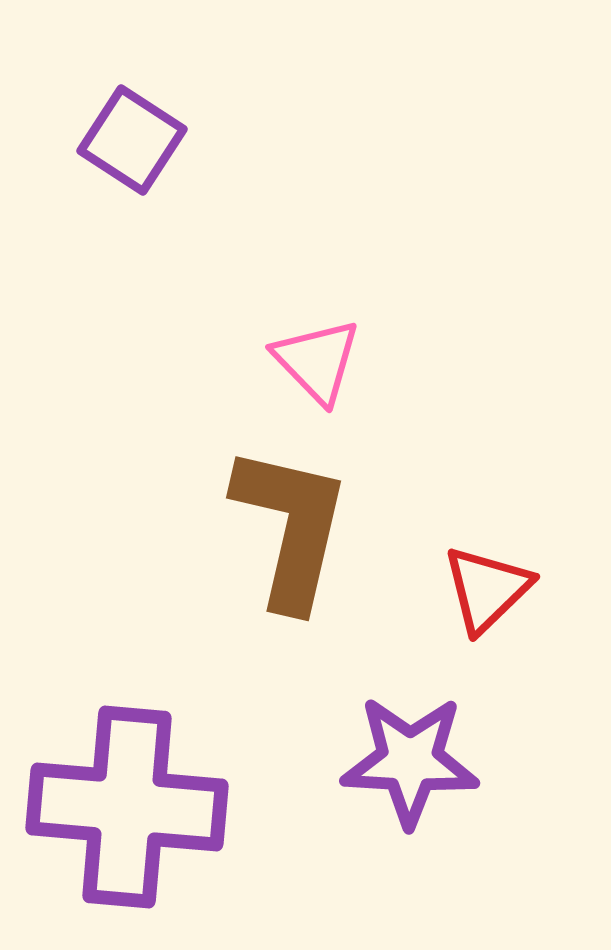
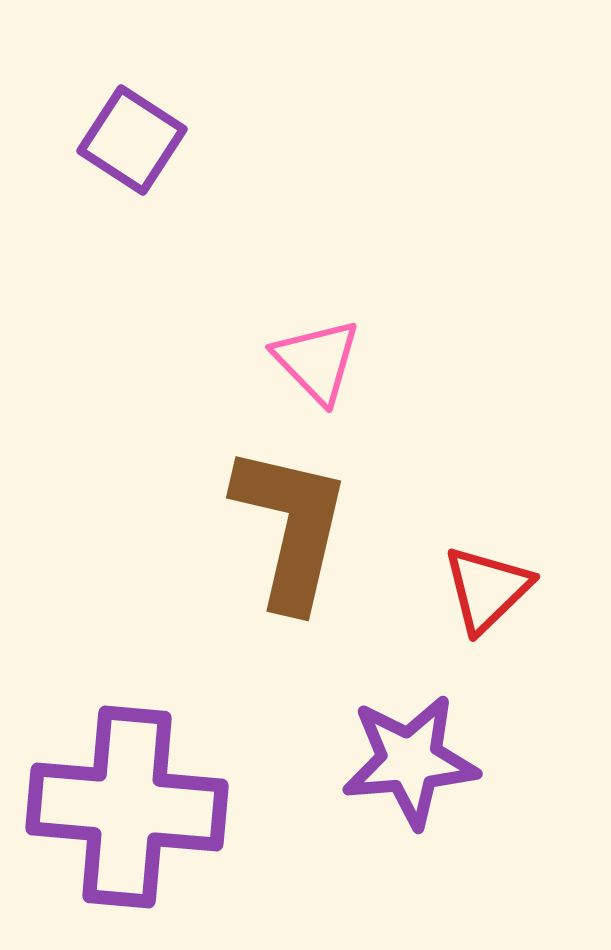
purple star: rotated 8 degrees counterclockwise
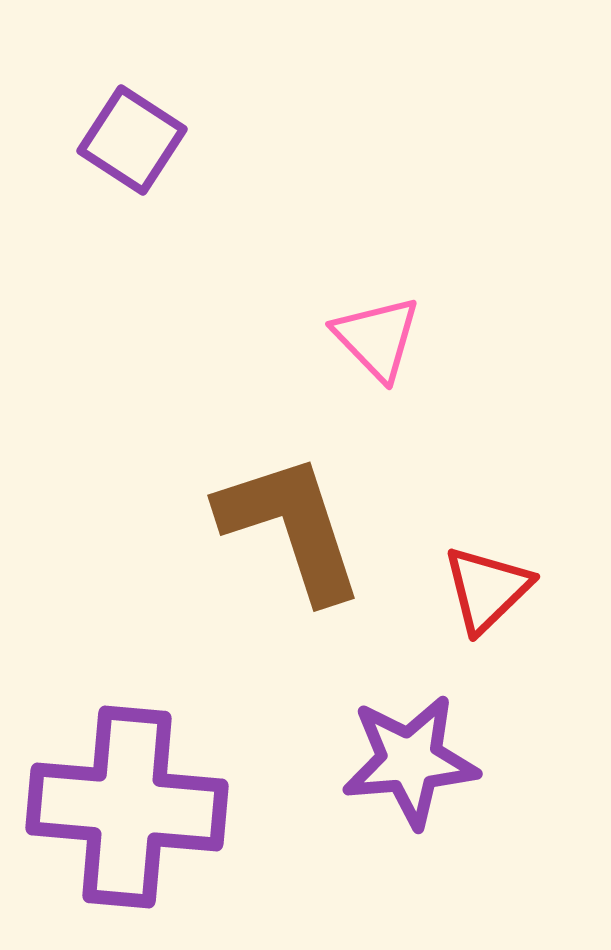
pink triangle: moved 60 px right, 23 px up
brown L-shape: rotated 31 degrees counterclockwise
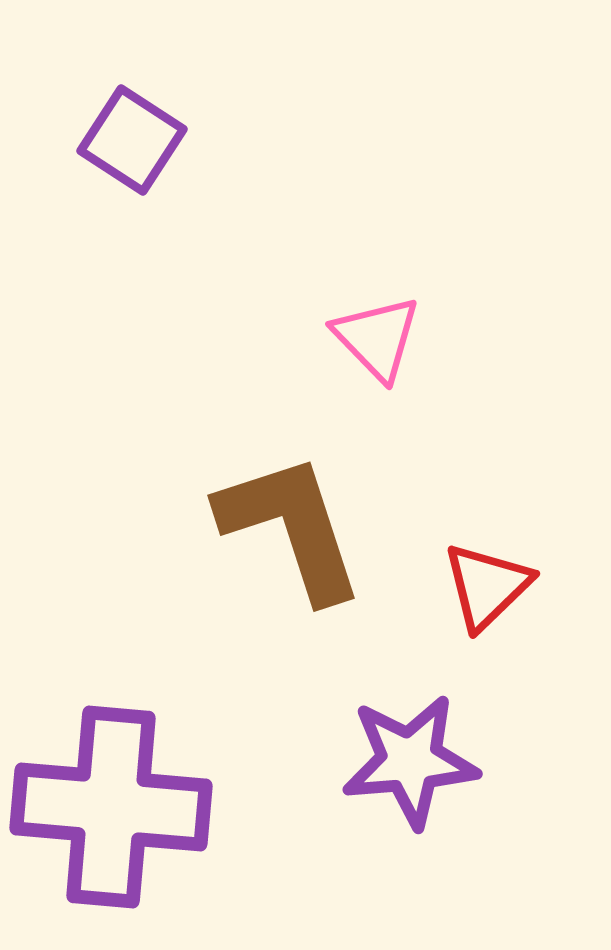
red triangle: moved 3 px up
purple cross: moved 16 px left
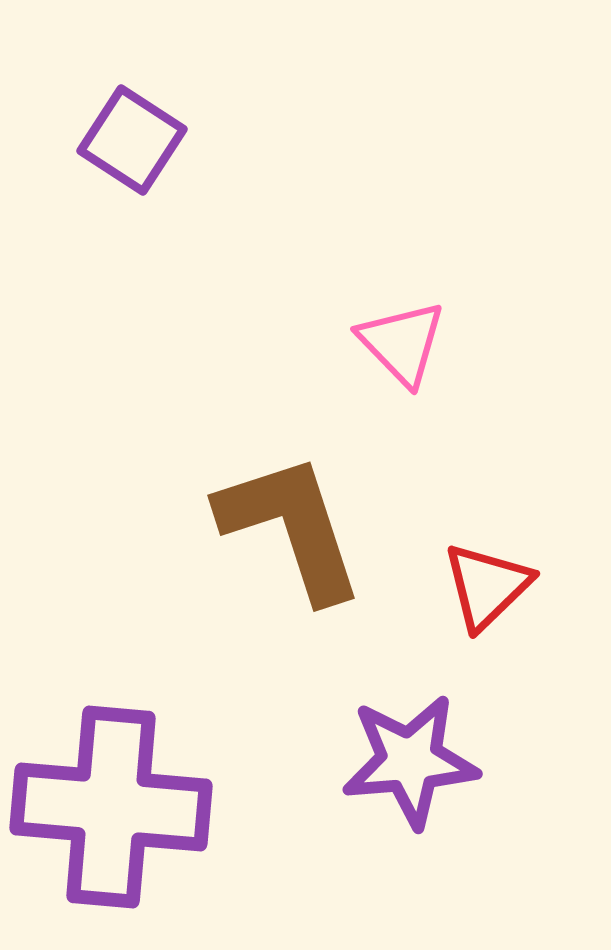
pink triangle: moved 25 px right, 5 px down
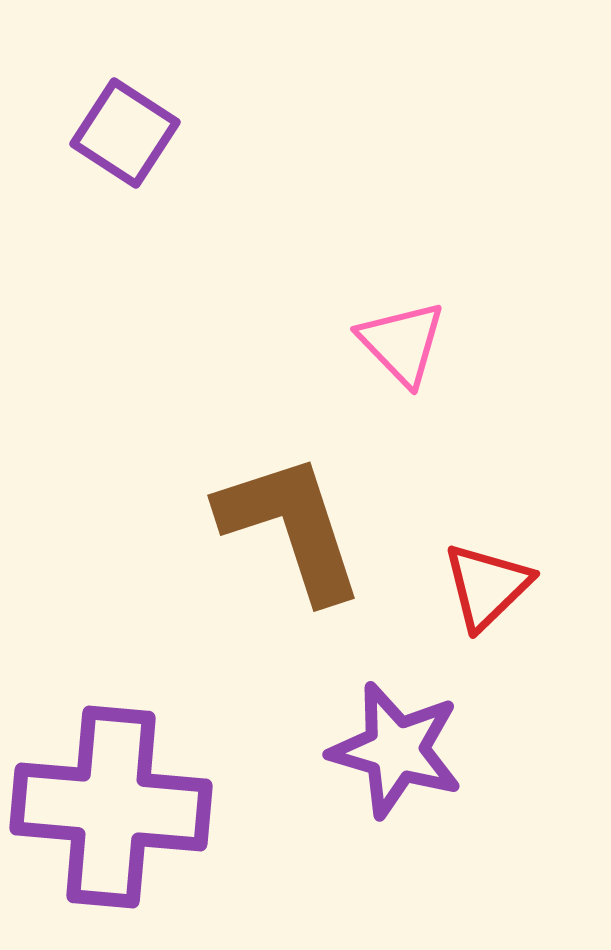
purple square: moved 7 px left, 7 px up
purple star: moved 14 px left, 11 px up; rotated 21 degrees clockwise
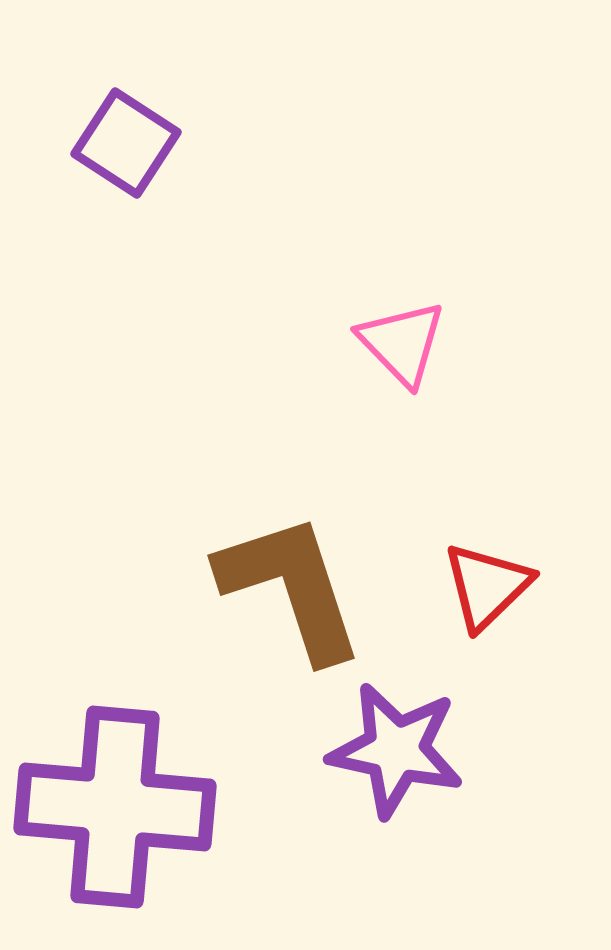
purple square: moved 1 px right, 10 px down
brown L-shape: moved 60 px down
purple star: rotated 4 degrees counterclockwise
purple cross: moved 4 px right
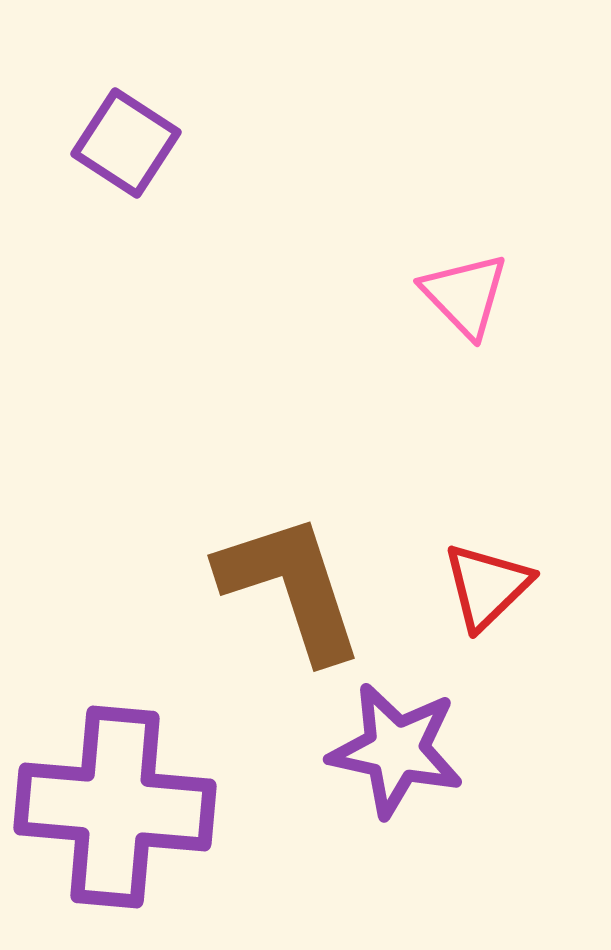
pink triangle: moved 63 px right, 48 px up
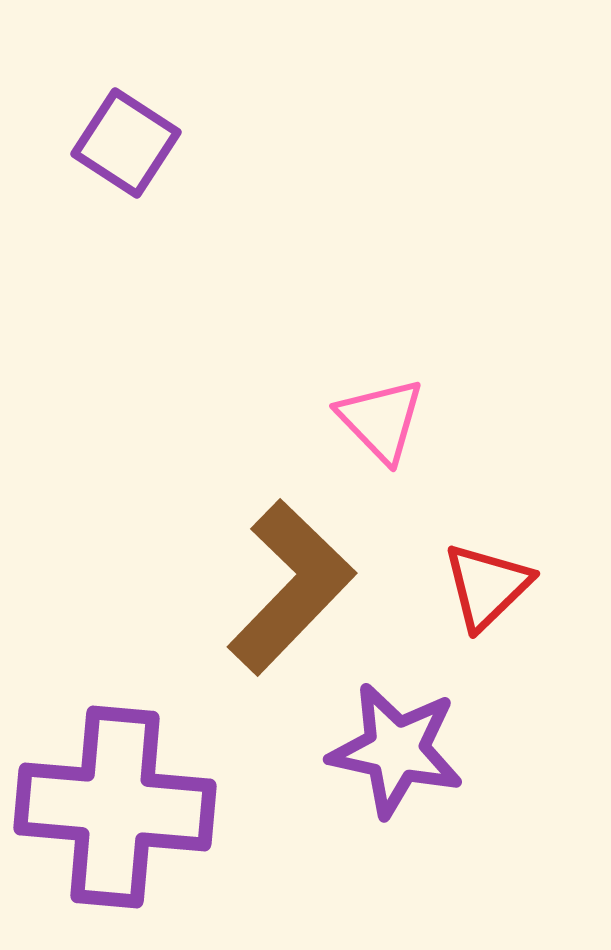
pink triangle: moved 84 px left, 125 px down
brown L-shape: rotated 62 degrees clockwise
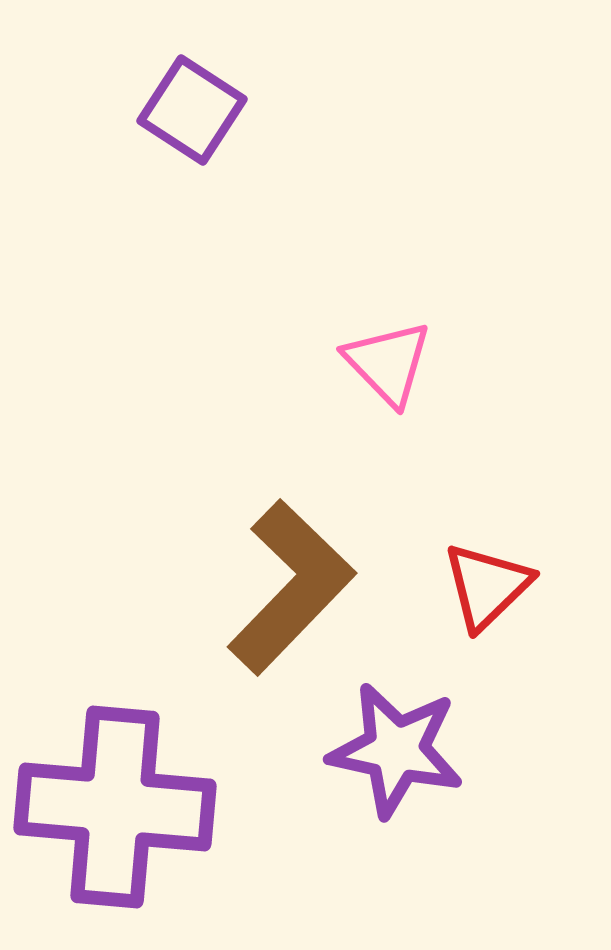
purple square: moved 66 px right, 33 px up
pink triangle: moved 7 px right, 57 px up
